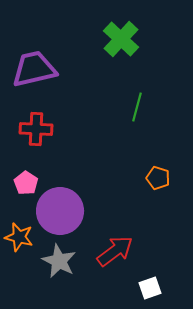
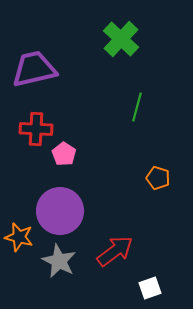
pink pentagon: moved 38 px right, 29 px up
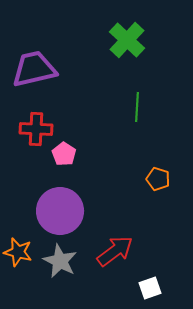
green cross: moved 6 px right, 1 px down
green line: rotated 12 degrees counterclockwise
orange pentagon: moved 1 px down
orange star: moved 1 px left, 15 px down
gray star: moved 1 px right
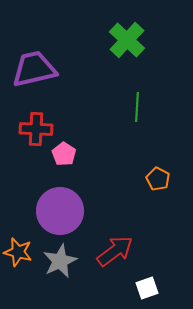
orange pentagon: rotated 10 degrees clockwise
gray star: rotated 20 degrees clockwise
white square: moved 3 px left
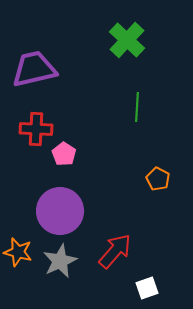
red arrow: rotated 12 degrees counterclockwise
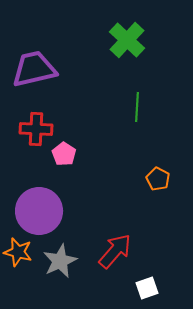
purple circle: moved 21 px left
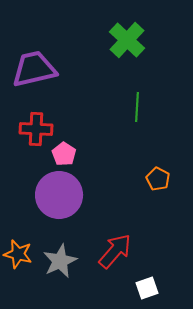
purple circle: moved 20 px right, 16 px up
orange star: moved 2 px down
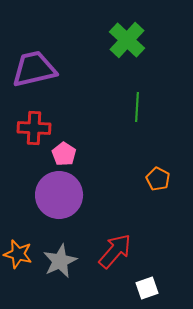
red cross: moved 2 px left, 1 px up
